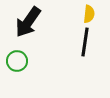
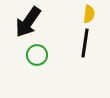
black line: moved 1 px down
green circle: moved 20 px right, 6 px up
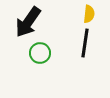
green circle: moved 3 px right, 2 px up
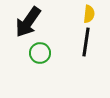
black line: moved 1 px right, 1 px up
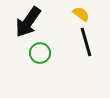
yellow semicircle: moved 8 px left; rotated 60 degrees counterclockwise
black line: rotated 24 degrees counterclockwise
